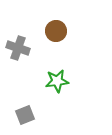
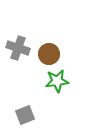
brown circle: moved 7 px left, 23 px down
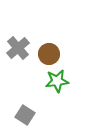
gray cross: rotated 30 degrees clockwise
gray square: rotated 36 degrees counterclockwise
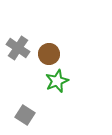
gray cross: rotated 15 degrees counterclockwise
green star: rotated 15 degrees counterclockwise
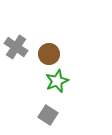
gray cross: moved 2 px left, 1 px up
gray square: moved 23 px right
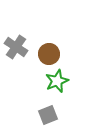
gray square: rotated 36 degrees clockwise
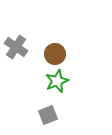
brown circle: moved 6 px right
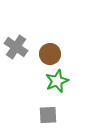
brown circle: moved 5 px left
gray square: rotated 18 degrees clockwise
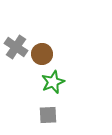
brown circle: moved 8 px left
green star: moved 4 px left, 1 px down
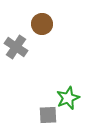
brown circle: moved 30 px up
green star: moved 15 px right, 16 px down
